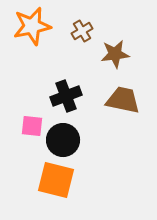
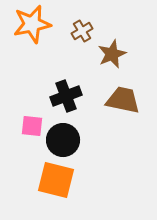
orange star: moved 2 px up
brown star: moved 3 px left; rotated 16 degrees counterclockwise
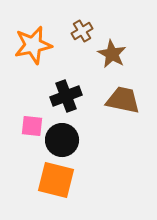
orange star: moved 1 px right, 21 px down
brown star: rotated 20 degrees counterclockwise
black circle: moved 1 px left
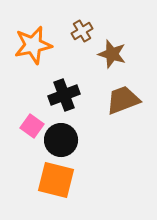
brown star: rotated 12 degrees counterclockwise
black cross: moved 2 px left, 1 px up
brown trapezoid: rotated 33 degrees counterclockwise
pink square: rotated 30 degrees clockwise
black circle: moved 1 px left
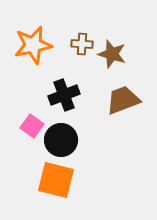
brown cross: moved 13 px down; rotated 35 degrees clockwise
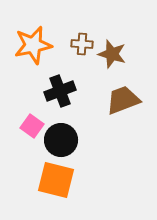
black cross: moved 4 px left, 4 px up
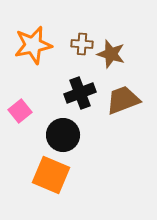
brown star: moved 1 px left
black cross: moved 20 px right, 2 px down
pink square: moved 12 px left, 15 px up; rotated 15 degrees clockwise
black circle: moved 2 px right, 5 px up
orange square: moved 5 px left, 5 px up; rotated 9 degrees clockwise
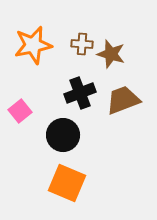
orange square: moved 16 px right, 8 px down
